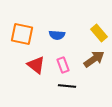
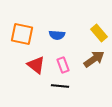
black line: moved 7 px left
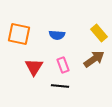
orange square: moved 3 px left
red triangle: moved 2 px left, 2 px down; rotated 24 degrees clockwise
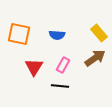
brown arrow: moved 1 px right, 1 px up
pink rectangle: rotated 49 degrees clockwise
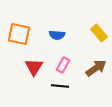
brown arrow: moved 1 px right, 10 px down
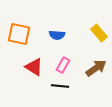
red triangle: rotated 30 degrees counterclockwise
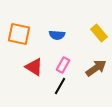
black line: rotated 66 degrees counterclockwise
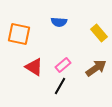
blue semicircle: moved 2 px right, 13 px up
pink rectangle: rotated 21 degrees clockwise
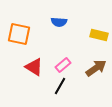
yellow rectangle: moved 2 px down; rotated 36 degrees counterclockwise
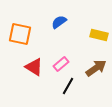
blue semicircle: rotated 140 degrees clockwise
orange square: moved 1 px right
pink rectangle: moved 2 px left, 1 px up
black line: moved 8 px right
